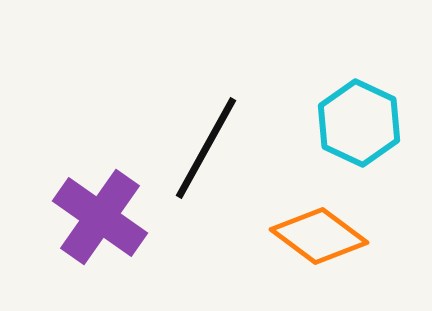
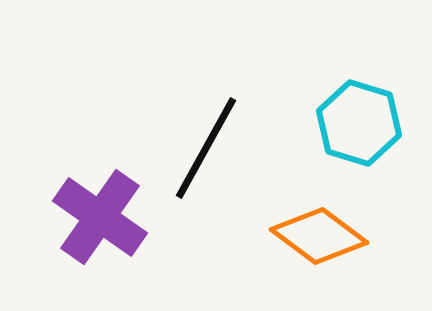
cyan hexagon: rotated 8 degrees counterclockwise
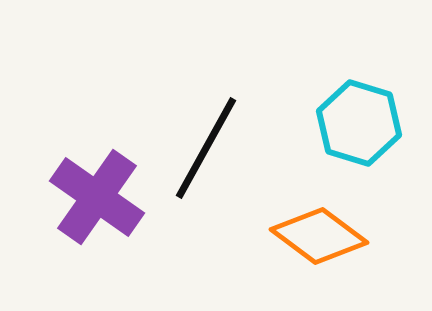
purple cross: moved 3 px left, 20 px up
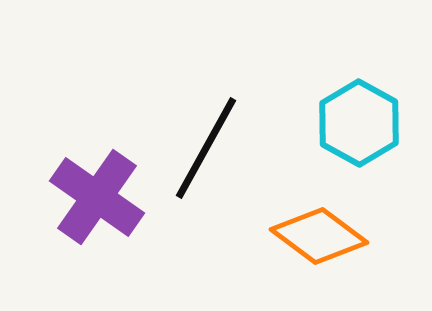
cyan hexagon: rotated 12 degrees clockwise
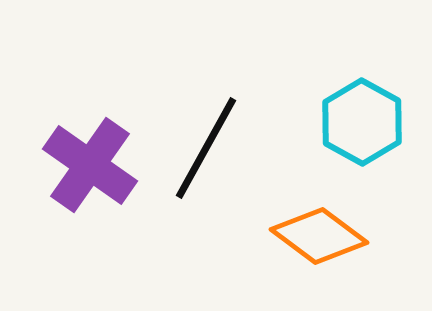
cyan hexagon: moved 3 px right, 1 px up
purple cross: moved 7 px left, 32 px up
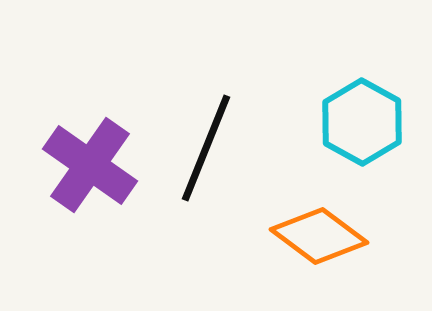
black line: rotated 7 degrees counterclockwise
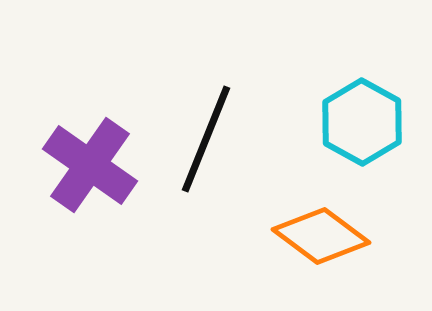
black line: moved 9 px up
orange diamond: moved 2 px right
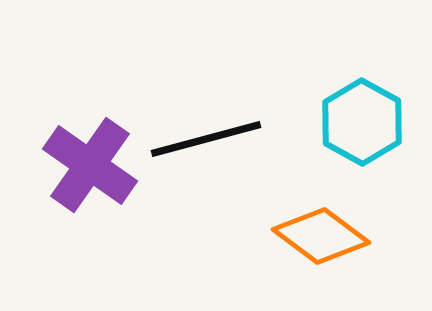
black line: rotated 53 degrees clockwise
